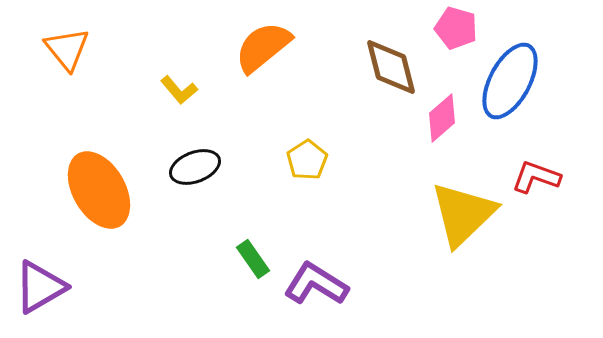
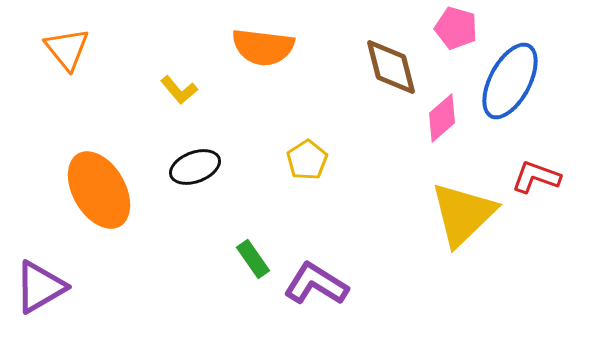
orange semicircle: rotated 134 degrees counterclockwise
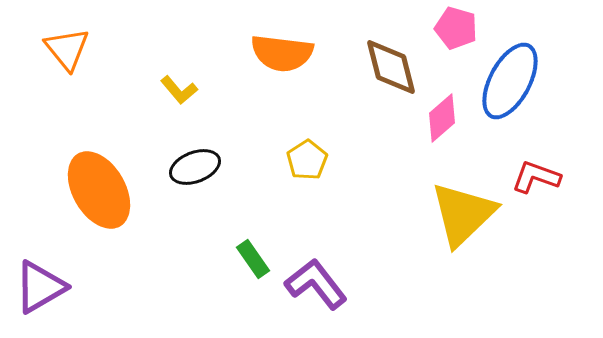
orange semicircle: moved 19 px right, 6 px down
purple L-shape: rotated 20 degrees clockwise
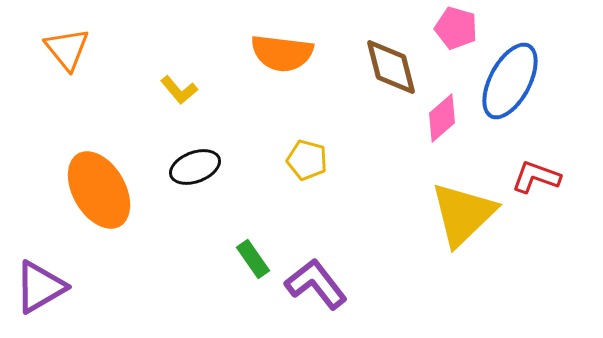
yellow pentagon: rotated 24 degrees counterclockwise
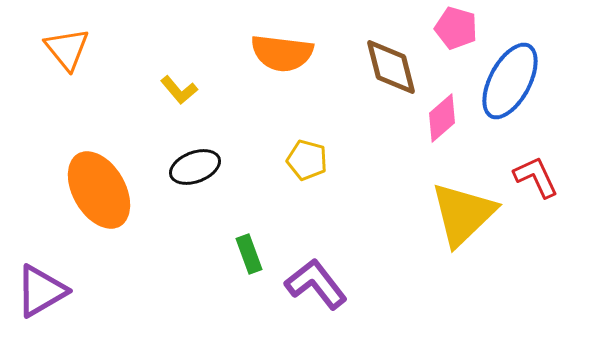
red L-shape: rotated 45 degrees clockwise
green rectangle: moved 4 px left, 5 px up; rotated 15 degrees clockwise
purple triangle: moved 1 px right, 4 px down
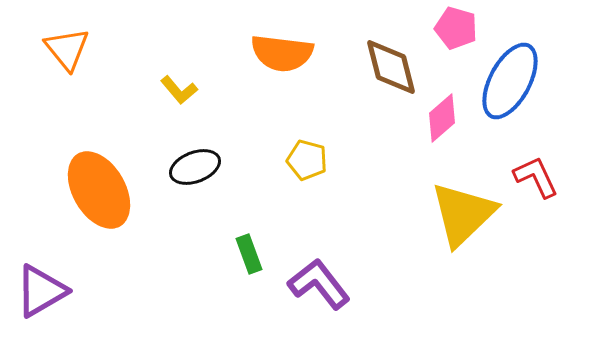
purple L-shape: moved 3 px right
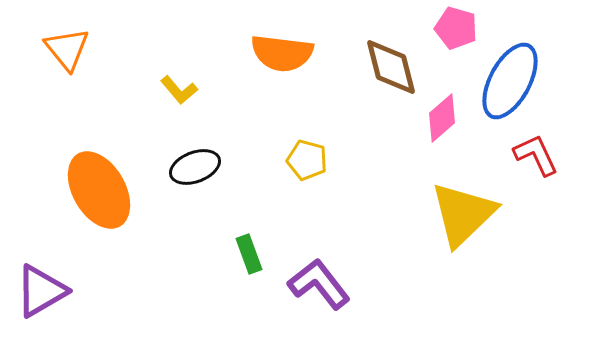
red L-shape: moved 22 px up
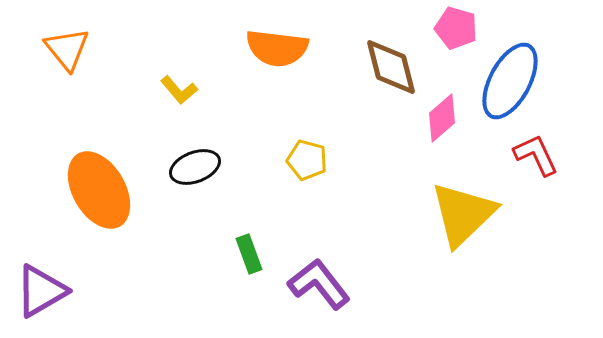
orange semicircle: moved 5 px left, 5 px up
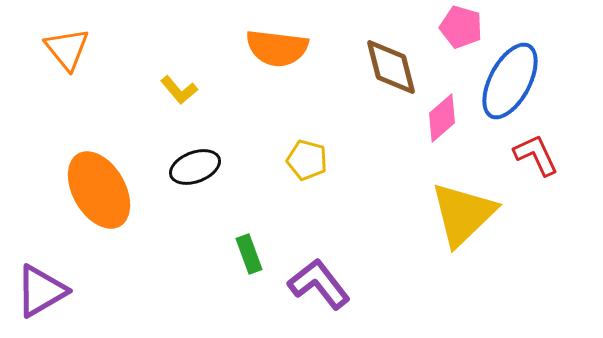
pink pentagon: moved 5 px right, 1 px up
